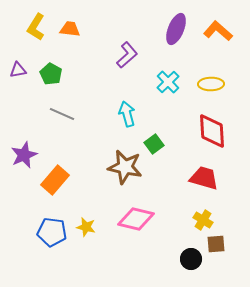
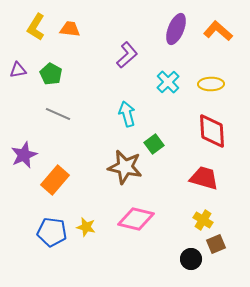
gray line: moved 4 px left
brown square: rotated 18 degrees counterclockwise
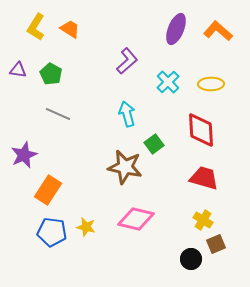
orange trapezoid: rotated 25 degrees clockwise
purple L-shape: moved 6 px down
purple triangle: rotated 18 degrees clockwise
red diamond: moved 11 px left, 1 px up
orange rectangle: moved 7 px left, 10 px down; rotated 8 degrees counterclockwise
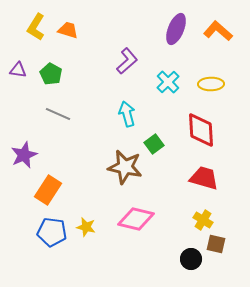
orange trapezoid: moved 2 px left, 1 px down; rotated 15 degrees counterclockwise
brown square: rotated 36 degrees clockwise
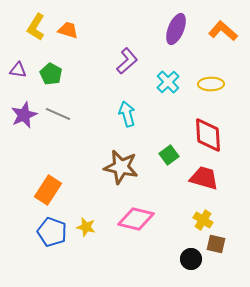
orange L-shape: moved 5 px right
red diamond: moved 7 px right, 5 px down
green square: moved 15 px right, 11 px down
purple star: moved 40 px up
brown star: moved 4 px left
blue pentagon: rotated 12 degrees clockwise
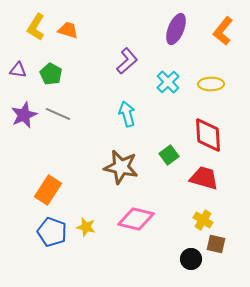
orange L-shape: rotated 92 degrees counterclockwise
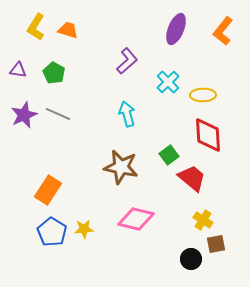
green pentagon: moved 3 px right, 1 px up
yellow ellipse: moved 8 px left, 11 px down
red trapezoid: moved 12 px left; rotated 24 degrees clockwise
yellow star: moved 2 px left, 2 px down; rotated 18 degrees counterclockwise
blue pentagon: rotated 12 degrees clockwise
brown square: rotated 24 degrees counterclockwise
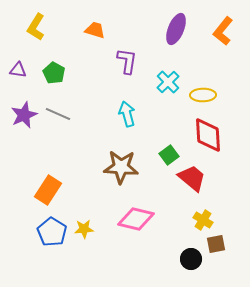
orange trapezoid: moved 27 px right
purple L-shape: rotated 40 degrees counterclockwise
brown star: rotated 8 degrees counterclockwise
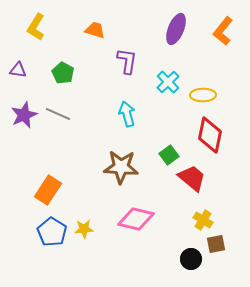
green pentagon: moved 9 px right
red diamond: moved 2 px right; rotated 15 degrees clockwise
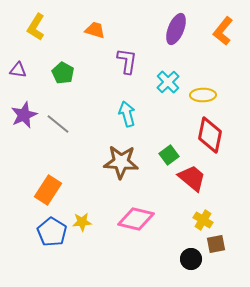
gray line: moved 10 px down; rotated 15 degrees clockwise
brown star: moved 5 px up
yellow star: moved 2 px left, 7 px up
